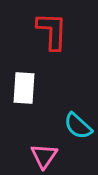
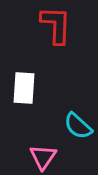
red L-shape: moved 4 px right, 6 px up
pink triangle: moved 1 px left, 1 px down
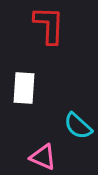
red L-shape: moved 7 px left
pink triangle: rotated 40 degrees counterclockwise
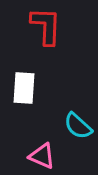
red L-shape: moved 3 px left, 1 px down
pink triangle: moved 1 px left, 1 px up
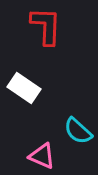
white rectangle: rotated 60 degrees counterclockwise
cyan semicircle: moved 5 px down
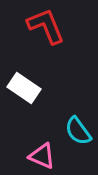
red L-shape: rotated 24 degrees counterclockwise
cyan semicircle: rotated 12 degrees clockwise
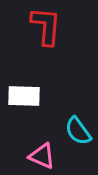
red L-shape: rotated 27 degrees clockwise
white rectangle: moved 8 px down; rotated 32 degrees counterclockwise
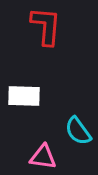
pink triangle: moved 1 px right, 1 px down; rotated 16 degrees counterclockwise
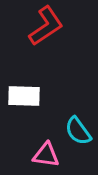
red L-shape: rotated 51 degrees clockwise
pink triangle: moved 3 px right, 2 px up
